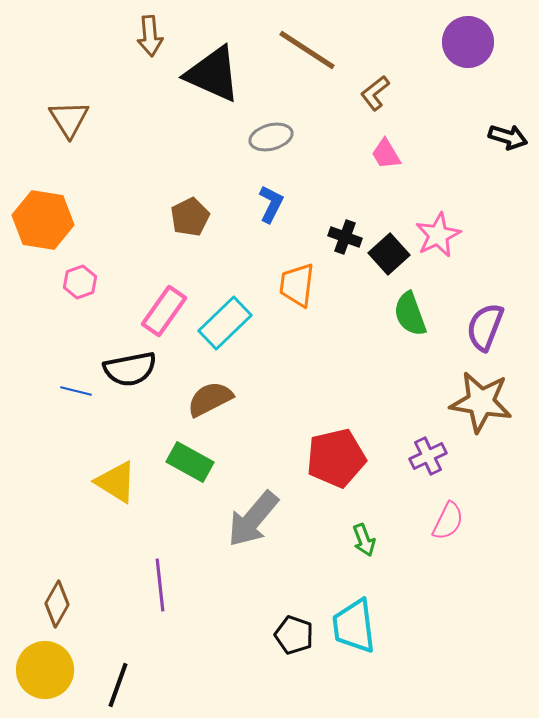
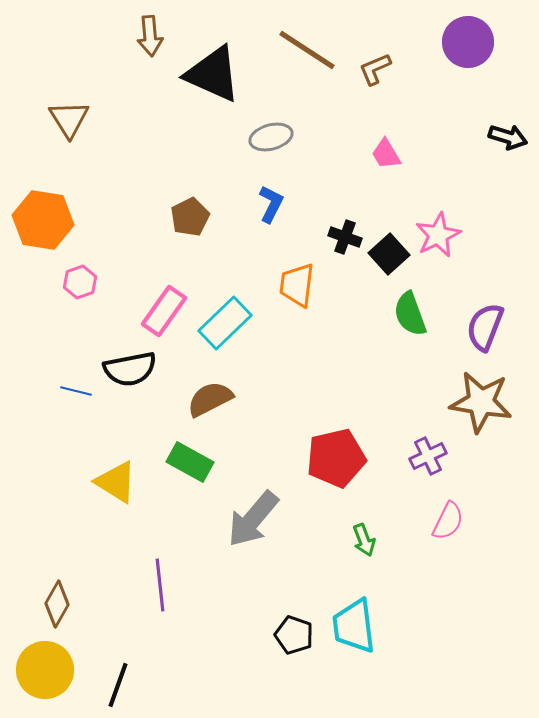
brown L-shape: moved 24 px up; rotated 15 degrees clockwise
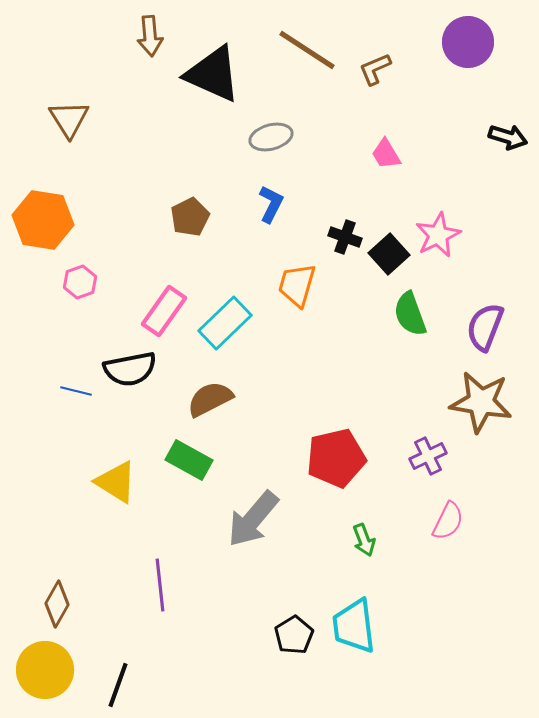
orange trapezoid: rotated 9 degrees clockwise
green rectangle: moved 1 px left, 2 px up
black pentagon: rotated 21 degrees clockwise
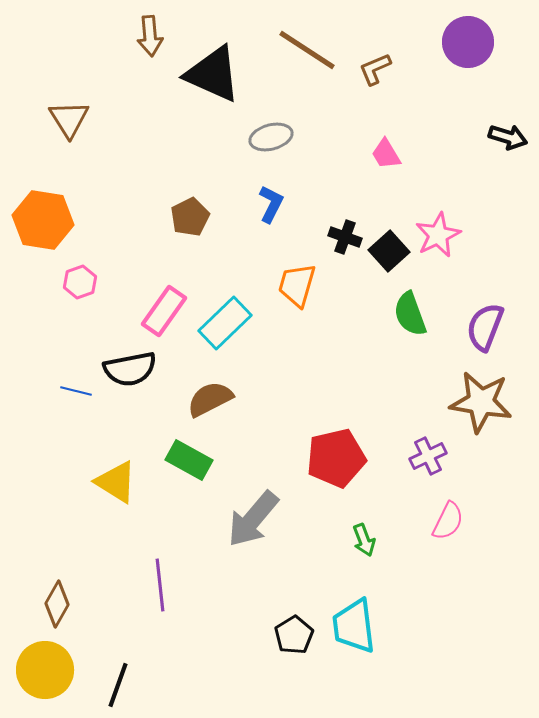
black square: moved 3 px up
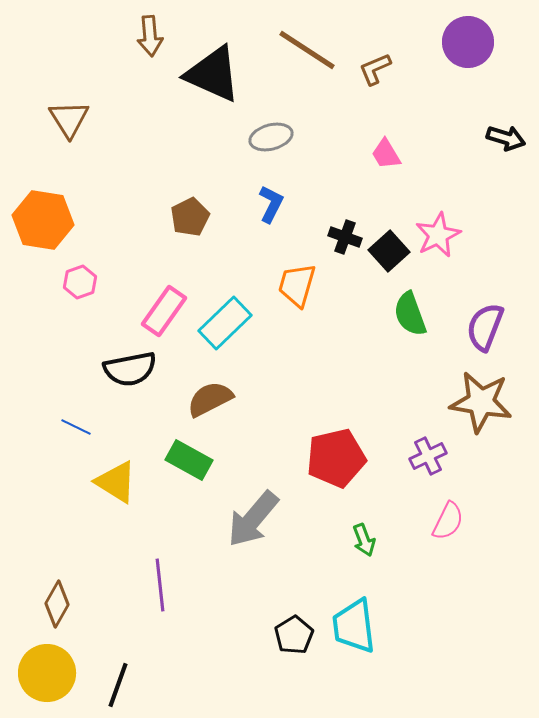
black arrow: moved 2 px left, 1 px down
blue line: moved 36 px down; rotated 12 degrees clockwise
yellow circle: moved 2 px right, 3 px down
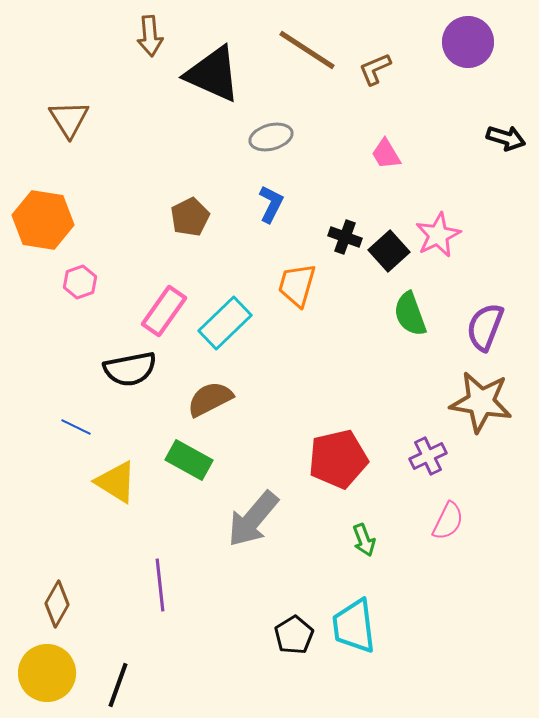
red pentagon: moved 2 px right, 1 px down
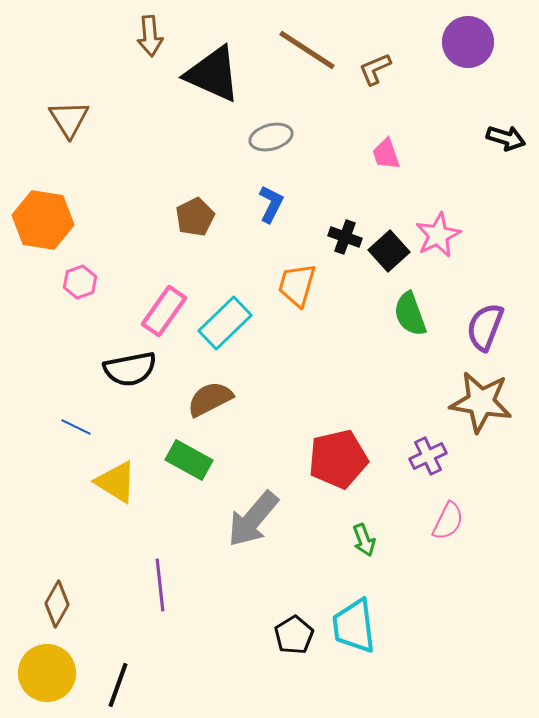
pink trapezoid: rotated 12 degrees clockwise
brown pentagon: moved 5 px right
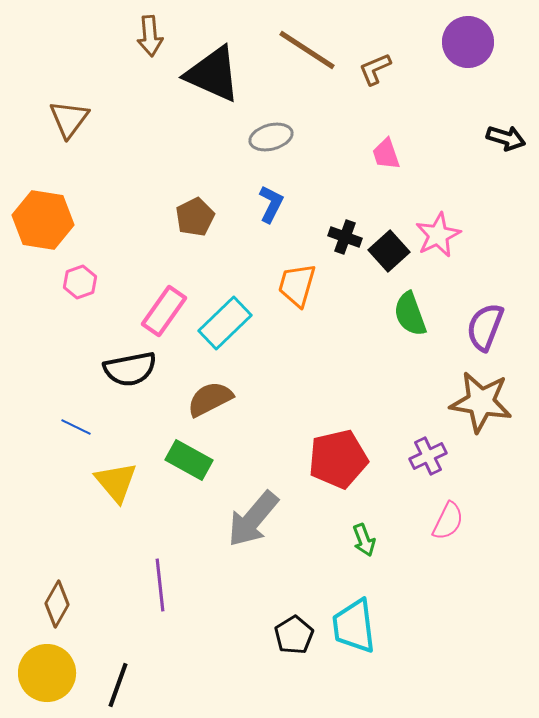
brown triangle: rotated 9 degrees clockwise
yellow triangle: rotated 18 degrees clockwise
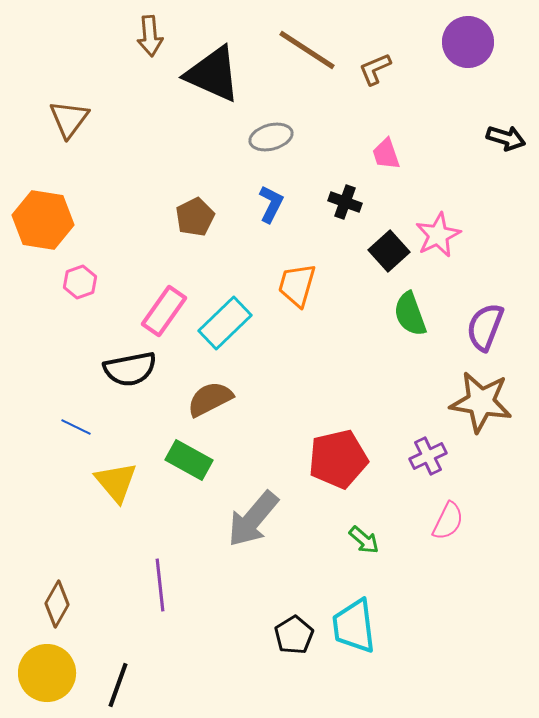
black cross: moved 35 px up
green arrow: rotated 28 degrees counterclockwise
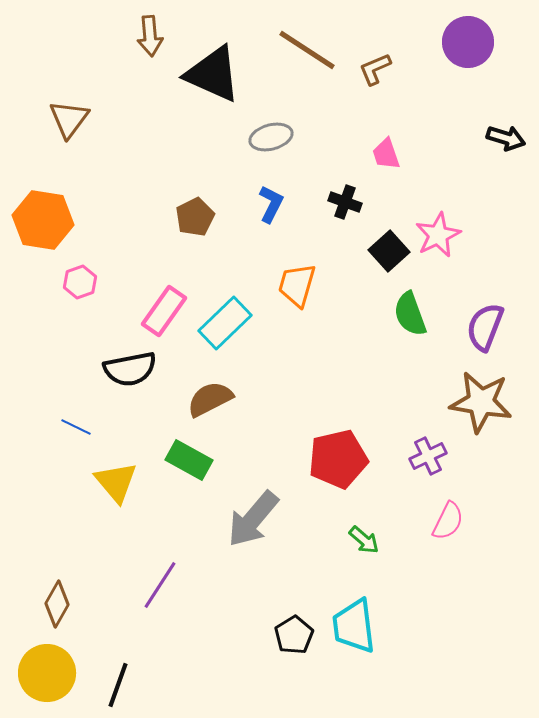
purple line: rotated 39 degrees clockwise
